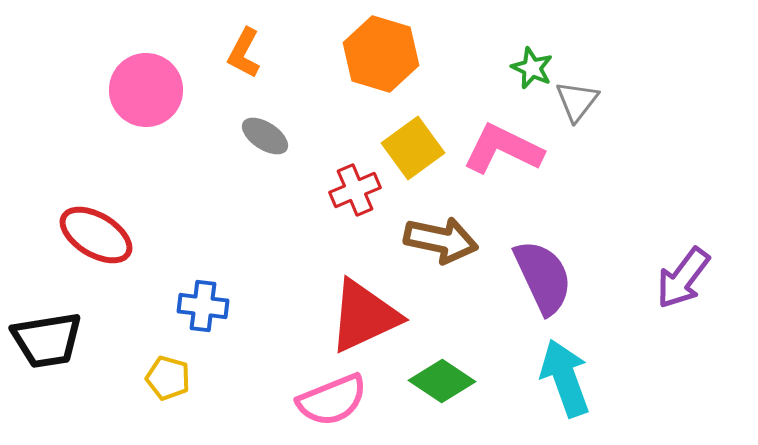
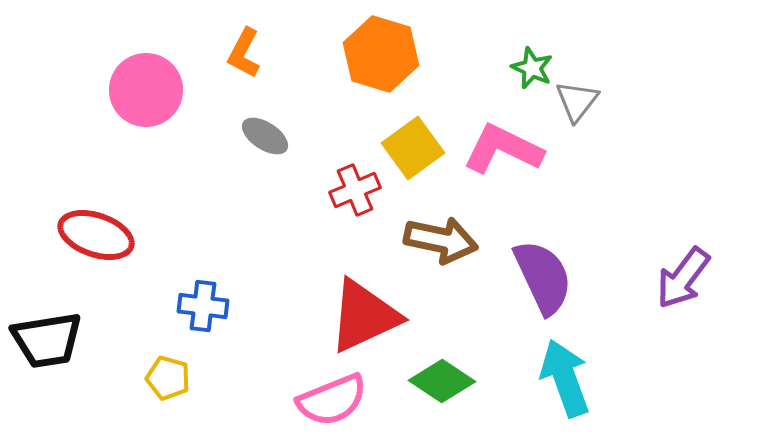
red ellipse: rotated 12 degrees counterclockwise
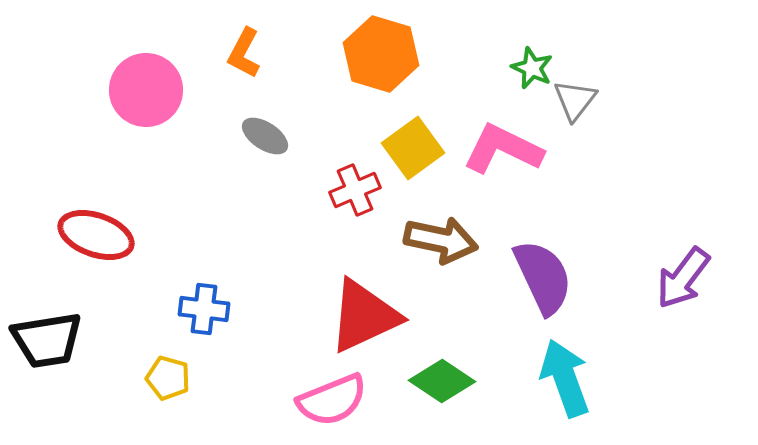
gray triangle: moved 2 px left, 1 px up
blue cross: moved 1 px right, 3 px down
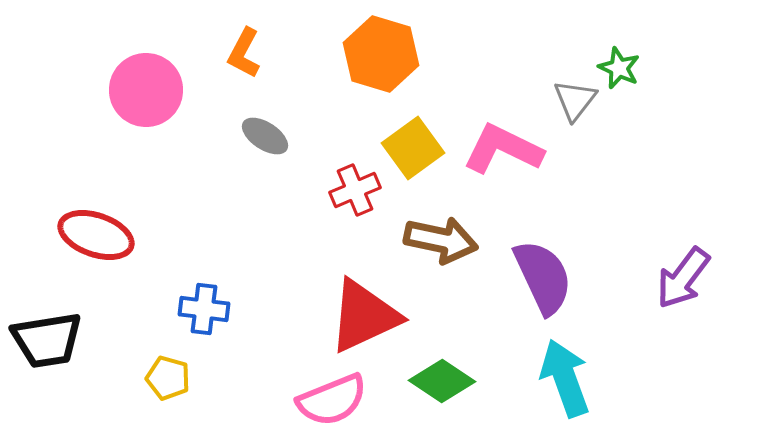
green star: moved 87 px right
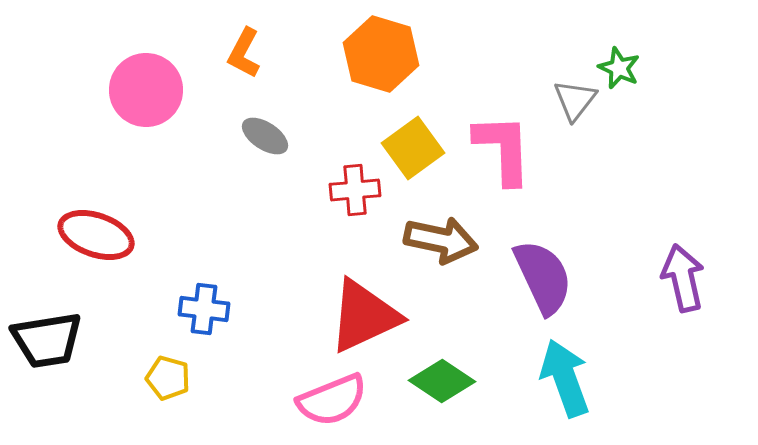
pink L-shape: rotated 62 degrees clockwise
red cross: rotated 18 degrees clockwise
purple arrow: rotated 130 degrees clockwise
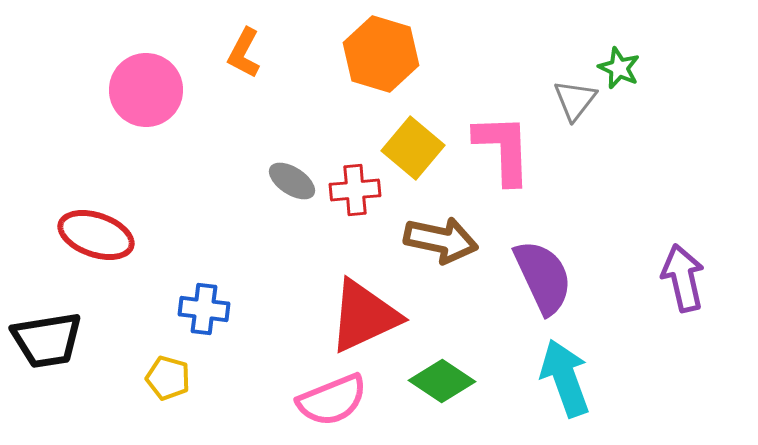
gray ellipse: moved 27 px right, 45 px down
yellow square: rotated 14 degrees counterclockwise
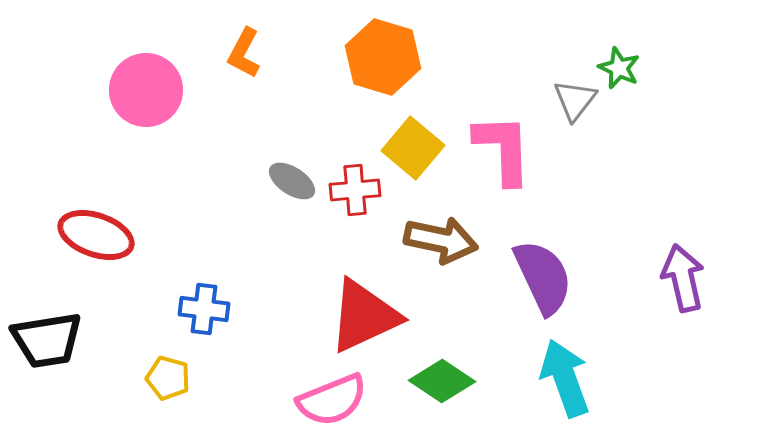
orange hexagon: moved 2 px right, 3 px down
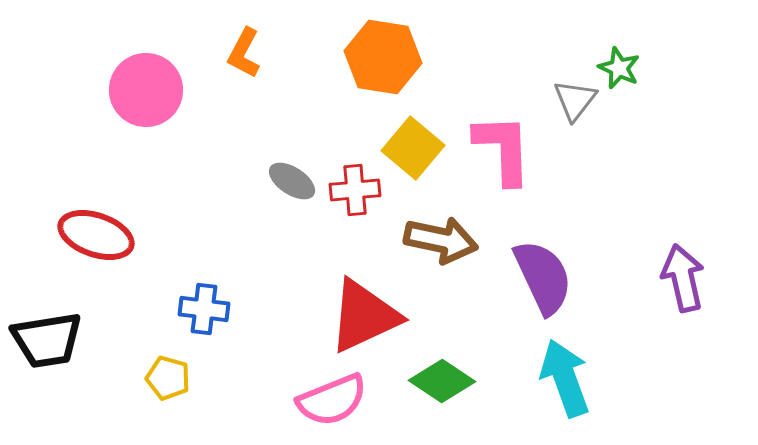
orange hexagon: rotated 8 degrees counterclockwise
